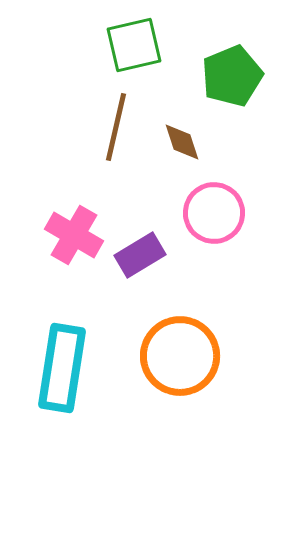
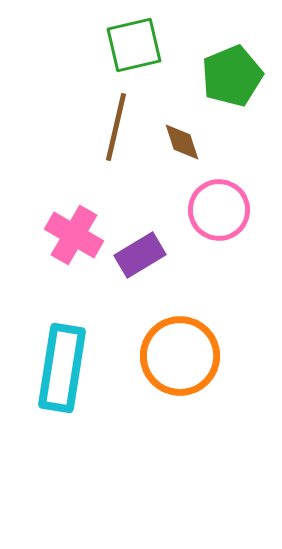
pink circle: moved 5 px right, 3 px up
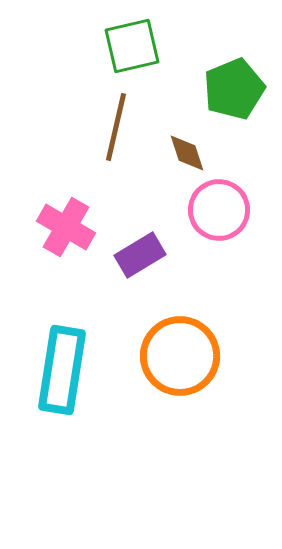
green square: moved 2 px left, 1 px down
green pentagon: moved 2 px right, 13 px down
brown diamond: moved 5 px right, 11 px down
pink cross: moved 8 px left, 8 px up
cyan rectangle: moved 2 px down
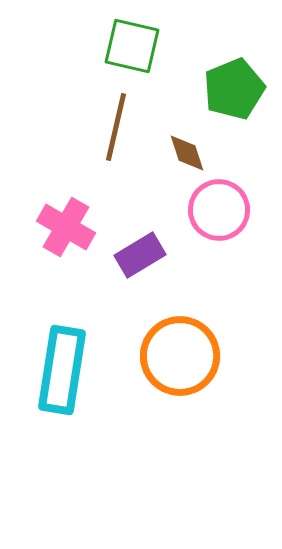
green square: rotated 26 degrees clockwise
